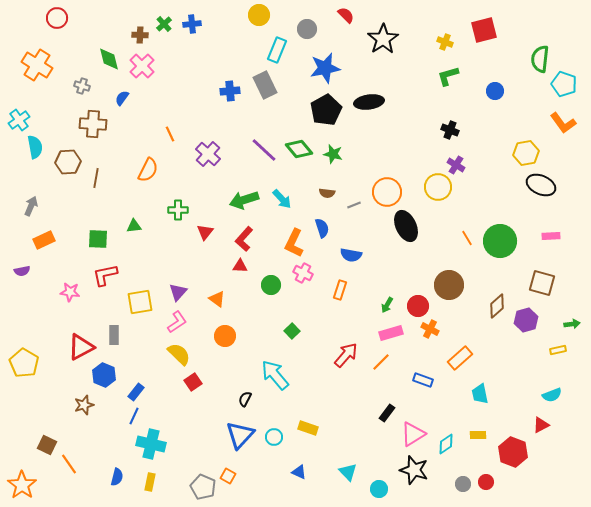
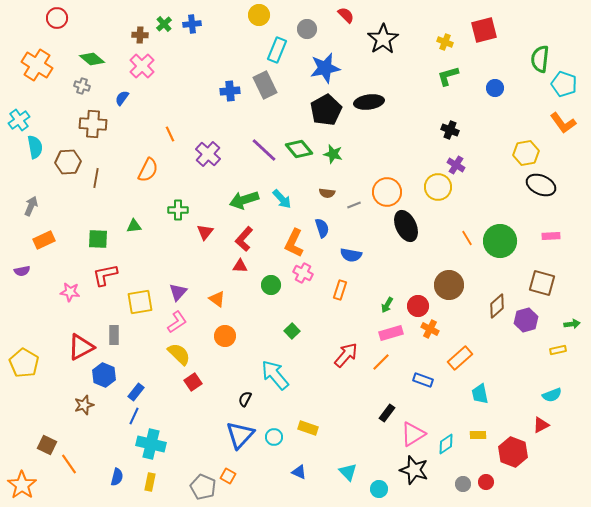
green diamond at (109, 59): moved 17 px left; rotated 35 degrees counterclockwise
blue circle at (495, 91): moved 3 px up
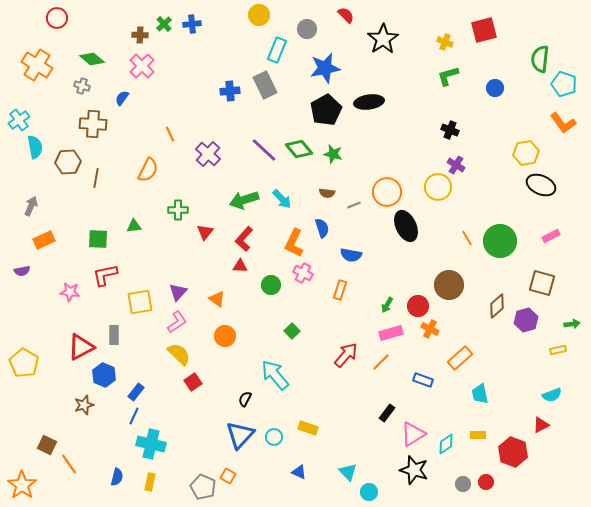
pink rectangle at (551, 236): rotated 24 degrees counterclockwise
cyan circle at (379, 489): moved 10 px left, 3 px down
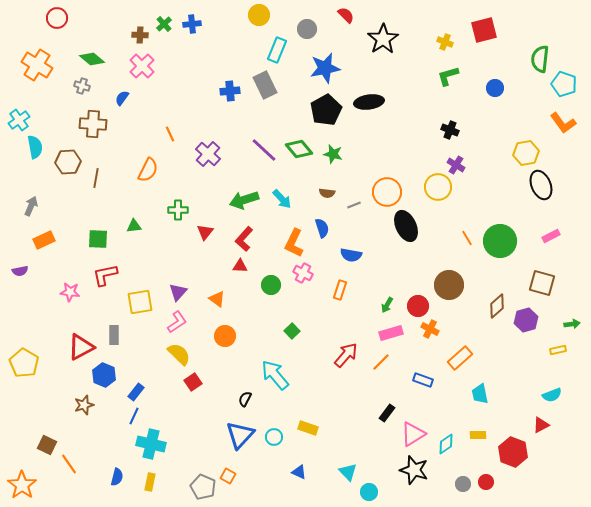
black ellipse at (541, 185): rotated 44 degrees clockwise
purple semicircle at (22, 271): moved 2 px left
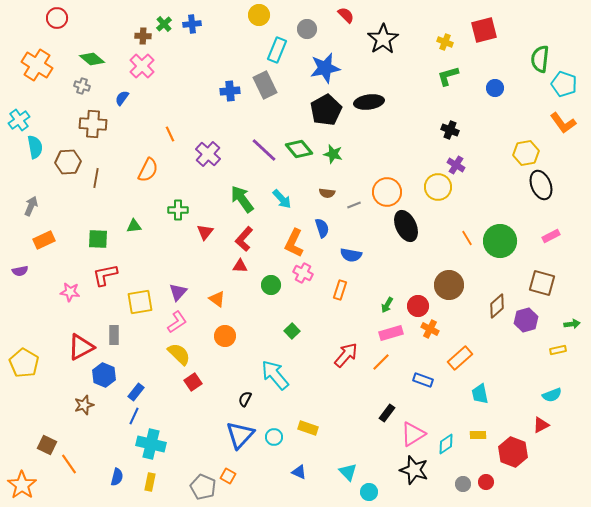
brown cross at (140, 35): moved 3 px right, 1 px down
green arrow at (244, 200): moved 2 px left, 1 px up; rotated 72 degrees clockwise
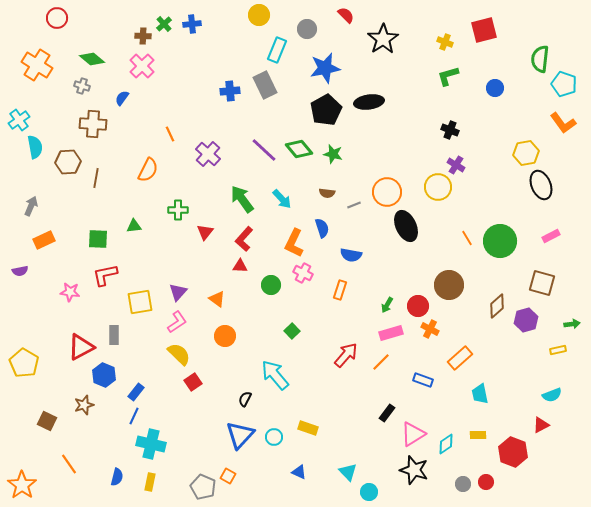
brown square at (47, 445): moved 24 px up
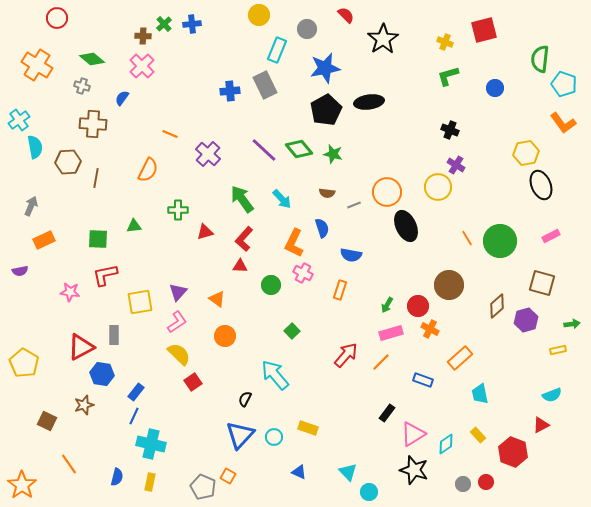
orange line at (170, 134): rotated 42 degrees counterclockwise
red triangle at (205, 232): rotated 36 degrees clockwise
blue hexagon at (104, 375): moved 2 px left, 1 px up; rotated 15 degrees counterclockwise
yellow rectangle at (478, 435): rotated 49 degrees clockwise
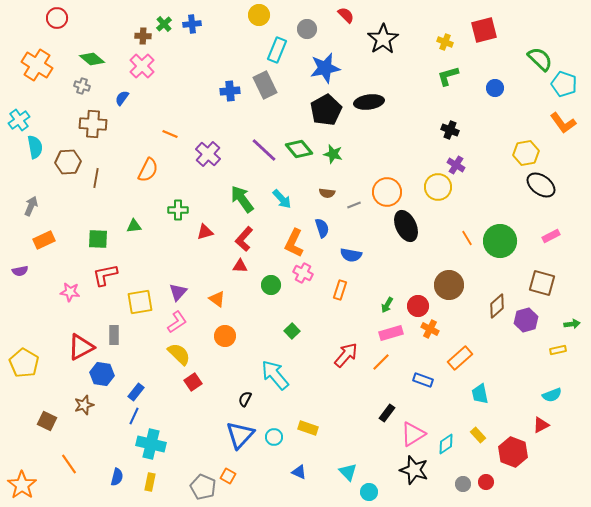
green semicircle at (540, 59): rotated 128 degrees clockwise
black ellipse at (541, 185): rotated 32 degrees counterclockwise
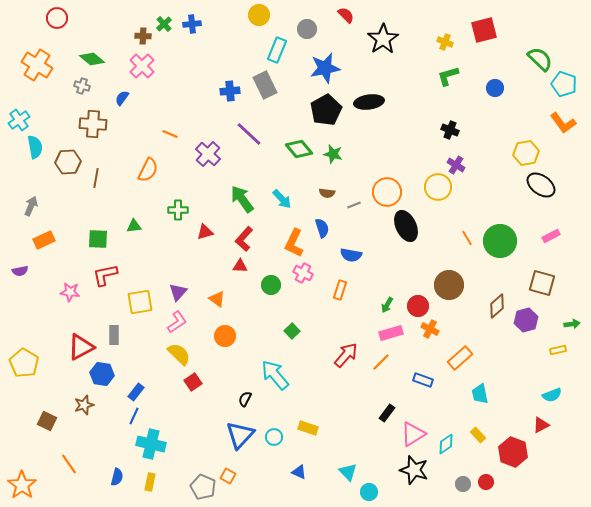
purple line at (264, 150): moved 15 px left, 16 px up
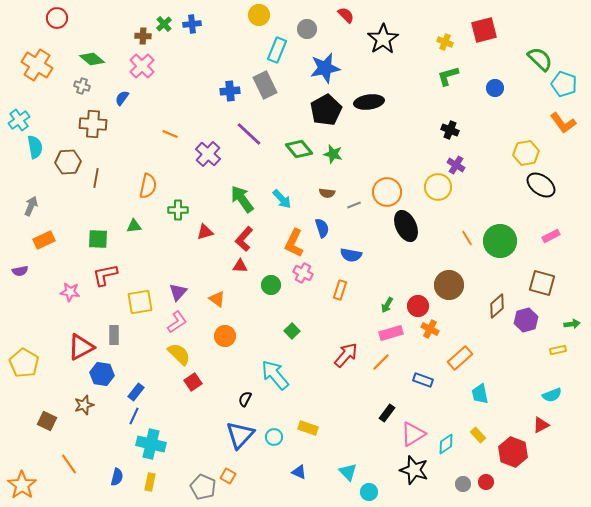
orange semicircle at (148, 170): moved 16 px down; rotated 15 degrees counterclockwise
